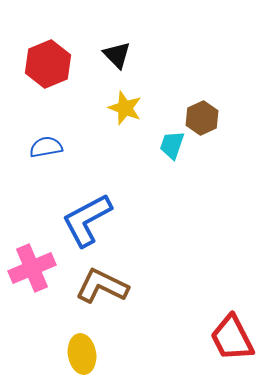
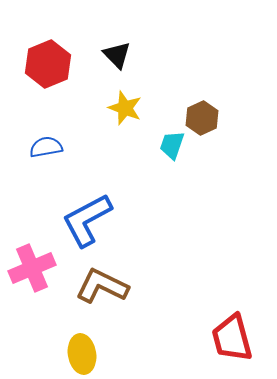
red trapezoid: rotated 12 degrees clockwise
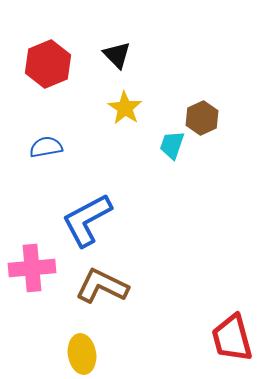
yellow star: rotated 12 degrees clockwise
pink cross: rotated 18 degrees clockwise
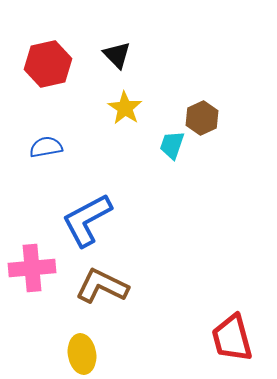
red hexagon: rotated 9 degrees clockwise
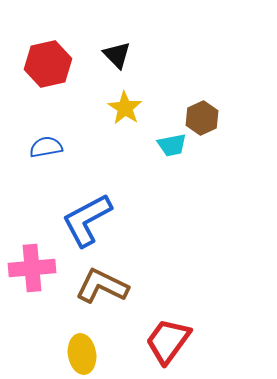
cyan trapezoid: rotated 120 degrees counterclockwise
red trapezoid: moved 64 px left, 3 px down; rotated 51 degrees clockwise
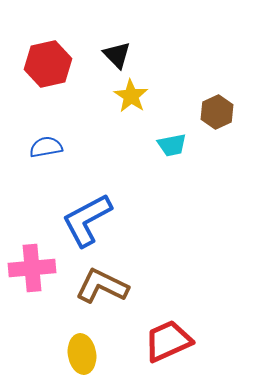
yellow star: moved 6 px right, 12 px up
brown hexagon: moved 15 px right, 6 px up
red trapezoid: rotated 30 degrees clockwise
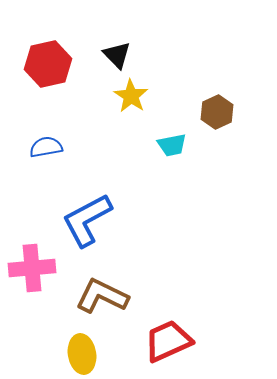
brown L-shape: moved 10 px down
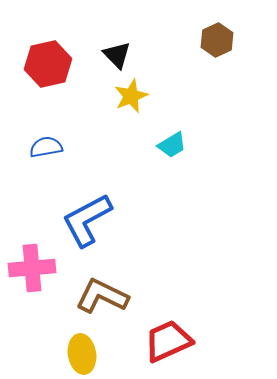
yellow star: rotated 16 degrees clockwise
brown hexagon: moved 72 px up
cyan trapezoid: rotated 20 degrees counterclockwise
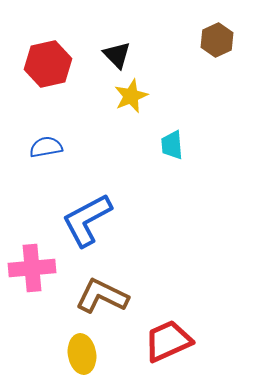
cyan trapezoid: rotated 116 degrees clockwise
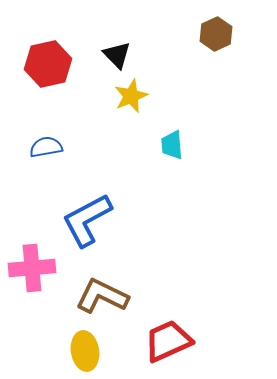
brown hexagon: moved 1 px left, 6 px up
yellow ellipse: moved 3 px right, 3 px up
